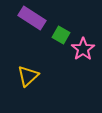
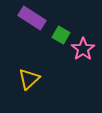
yellow triangle: moved 1 px right, 3 px down
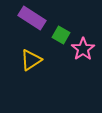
yellow triangle: moved 2 px right, 19 px up; rotated 10 degrees clockwise
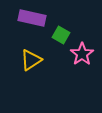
purple rectangle: rotated 20 degrees counterclockwise
pink star: moved 1 px left, 5 px down
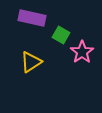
pink star: moved 2 px up
yellow triangle: moved 2 px down
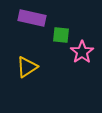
green square: rotated 24 degrees counterclockwise
yellow triangle: moved 4 px left, 5 px down
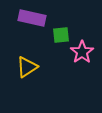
green square: rotated 12 degrees counterclockwise
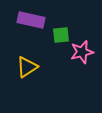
purple rectangle: moved 1 px left, 2 px down
pink star: rotated 20 degrees clockwise
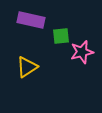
green square: moved 1 px down
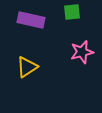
green square: moved 11 px right, 24 px up
